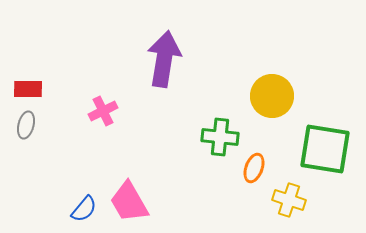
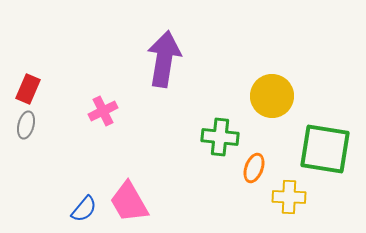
red rectangle: rotated 68 degrees counterclockwise
yellow cross: moved 3 px up; rotated 16 degrees counterclockwise
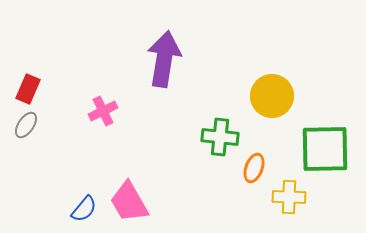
gray ellipse: rotated 20 degrees clockwise
green square: rotated 10 degrees counterclockwise
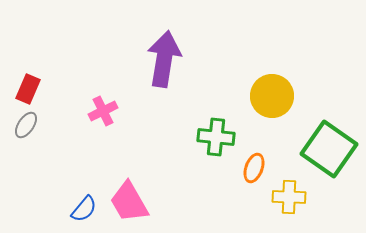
green cross: moved 4 px left
green square: moved 4 px right; rotated 36 degrees clockwise
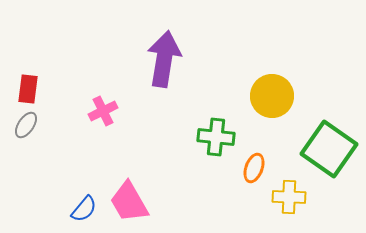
red rectangle: rotated 16 degrees counterclockwise
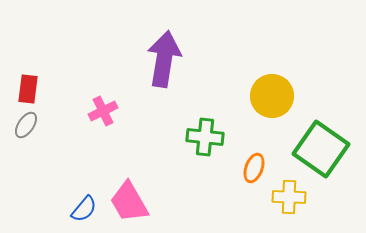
green cross: moved 11 px left
green square: moved 8 px left
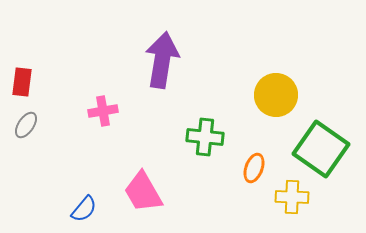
purple arrow: moved 2 px left, 1 px down
red rectangle: moved 6 px left, 7 px up
yellow circle: moved 4 px right, 1 px up
pink cross: rotated 16 degrees clockwise
yellow cross: moved 3 px right
pink trapezoid: moved 14 px right, 10 px up
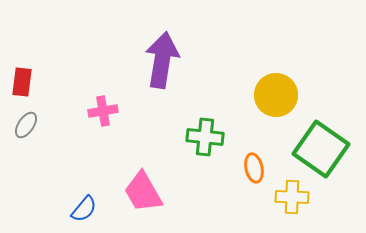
orange ellipse: rotated 32 degrees counterclockwise
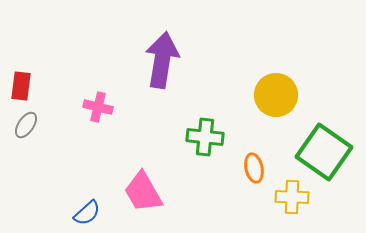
red rectangle: moved 1 px left, 4 px down
pink cross: moved 5 px left, 4 px up; rotated 24 degrees clockwise
green square: moved 3 px right, 3 px down
blue semicircle: moved 3 px right, 4 px down; rotated 8 degrees clockwise
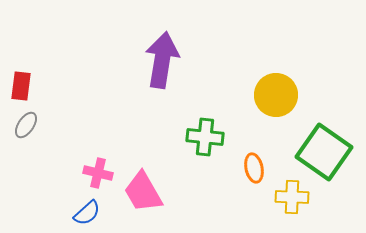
pink cross: moved 66 px down
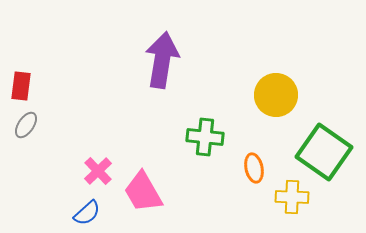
pink cross: moved 2 px up; rotated 32 degrees clockwise
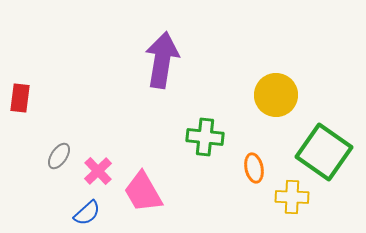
red rectangle: moved 1 px left, 12 px down
gray ellipse: moved 33 px right, 31 px down
